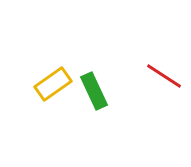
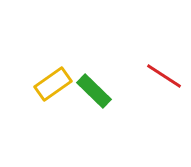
green rectangle: rotated 21 degrees counterclockwise
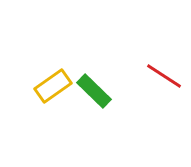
yellow rectangle: moved 2 px down
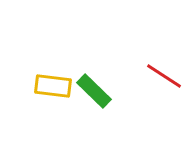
yellow rectangle: rotated 42 degrees clockwise
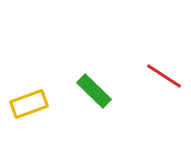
yellow rectangle: moved 24 px left, 18 px down; rotated 27 degrees counterclockwise
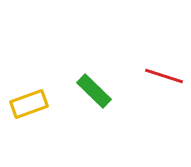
red line: rotated 15 degrees counterclockwise
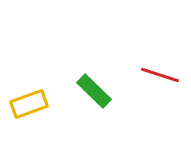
red line: moved 4 px left, 1 px up
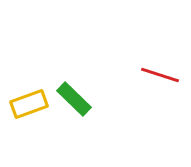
green rectangle: moved 20 px left, 8 px down
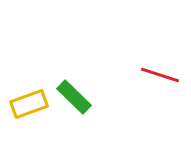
green rectangle: moved 2 px up
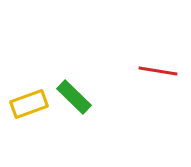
red line: moved 2 px left, 4 px up; rotated 9 degrees counterclockwise
